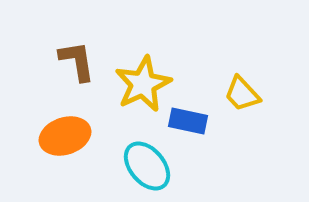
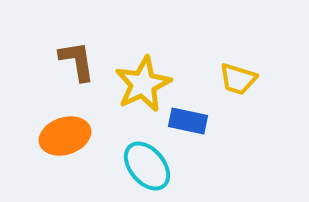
yellow trapezoid: moved 4 px left, 15 px up; rotated 30 degrees counterclockwise
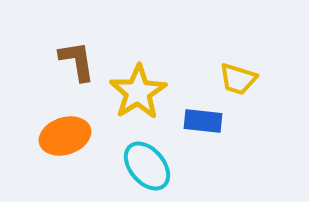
yellow star: moved 5 px left, 8 px down; rotated 6 degrees counterclockwise
blue rectangle: moved 15 px right; rotated 6 degrees counterclockwise
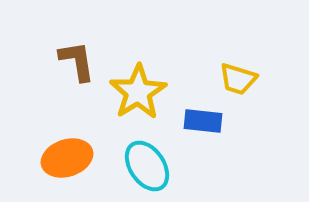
orange ellipse: moved 2 px right, 22 px down
cyan ellipse: rotated 6 degrees clockwise
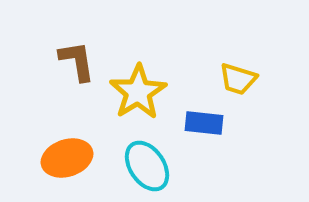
blue rectangle: moved 1 px right, 2 px down
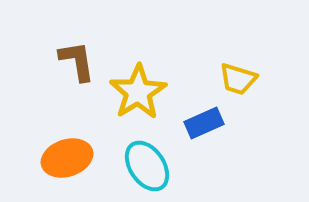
blue rectangle: rotated 30 degrees counterclockwise
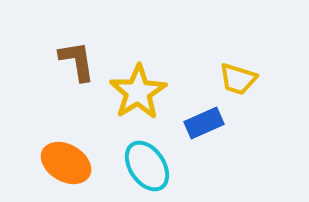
orange ellipse: moved 1 px left, 5 px down; rotated 48 degrees clockwise
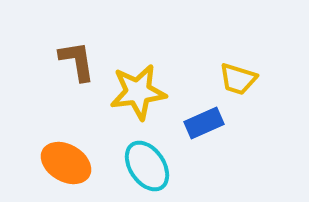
yellow star: rotated 24 degrees clockwise
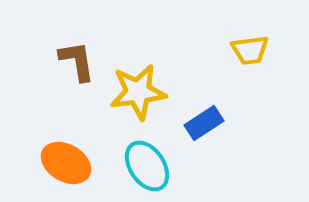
yellow trapezoid: moved 12 px right, 29 px up; rotated 24 degrees counterclockwise
blue rectangle: rotated 9 degrees counterclockwise
